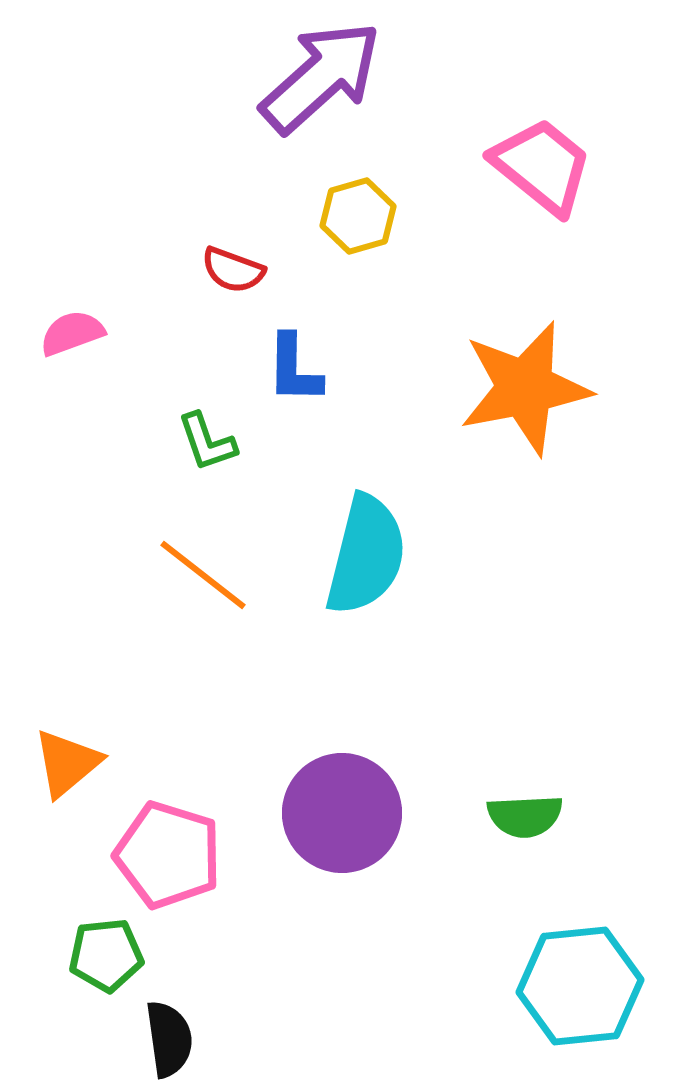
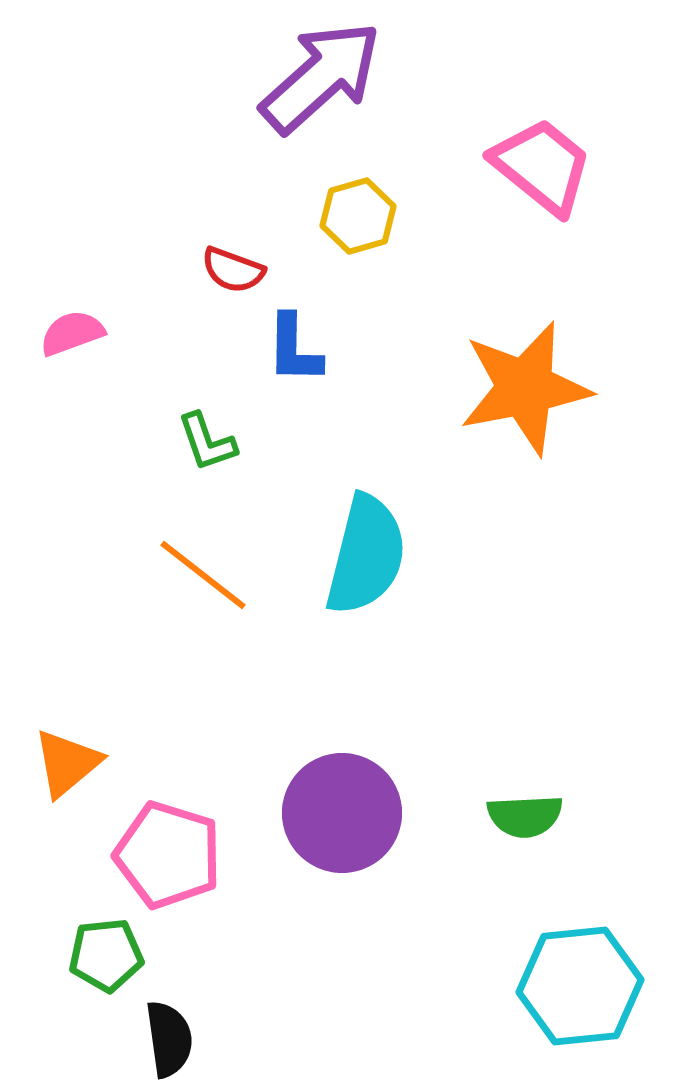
blue L-shape: moved 20 px up
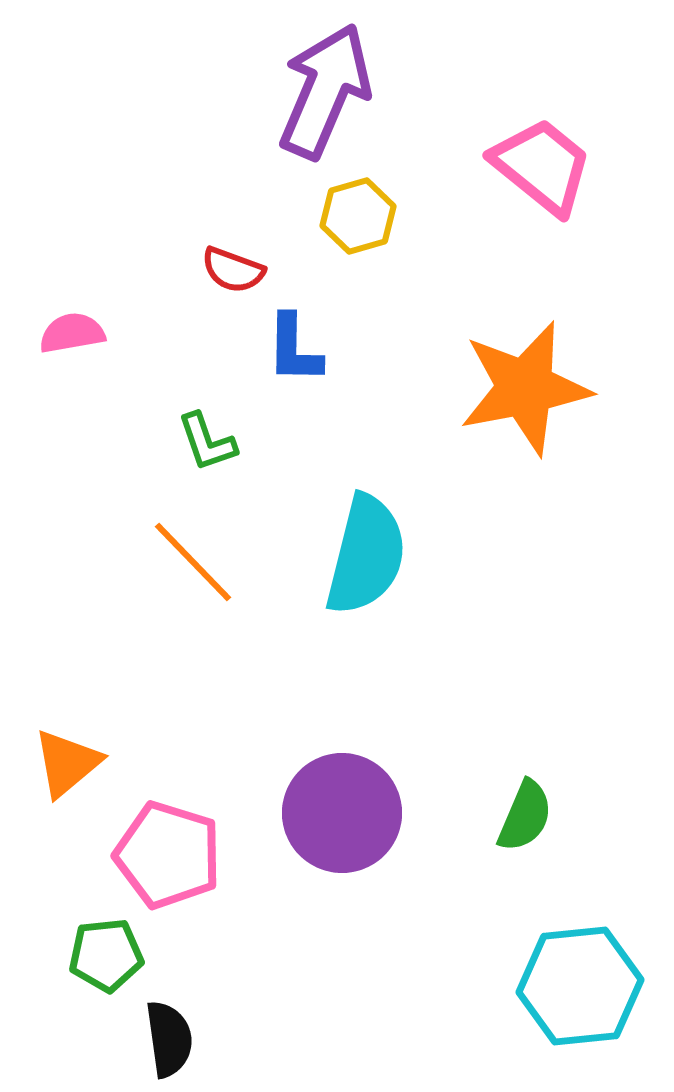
purple arrow: moved 4 px right, 14 px down; rotated 25 degrees counterclockwise
pink semicircle: rotated 10 degrees clockwise
orange line: moved 10 px left, 13 px up; rotated 8 degrees clockwise
green semicircle: rotated 64 degrees counterclockwise
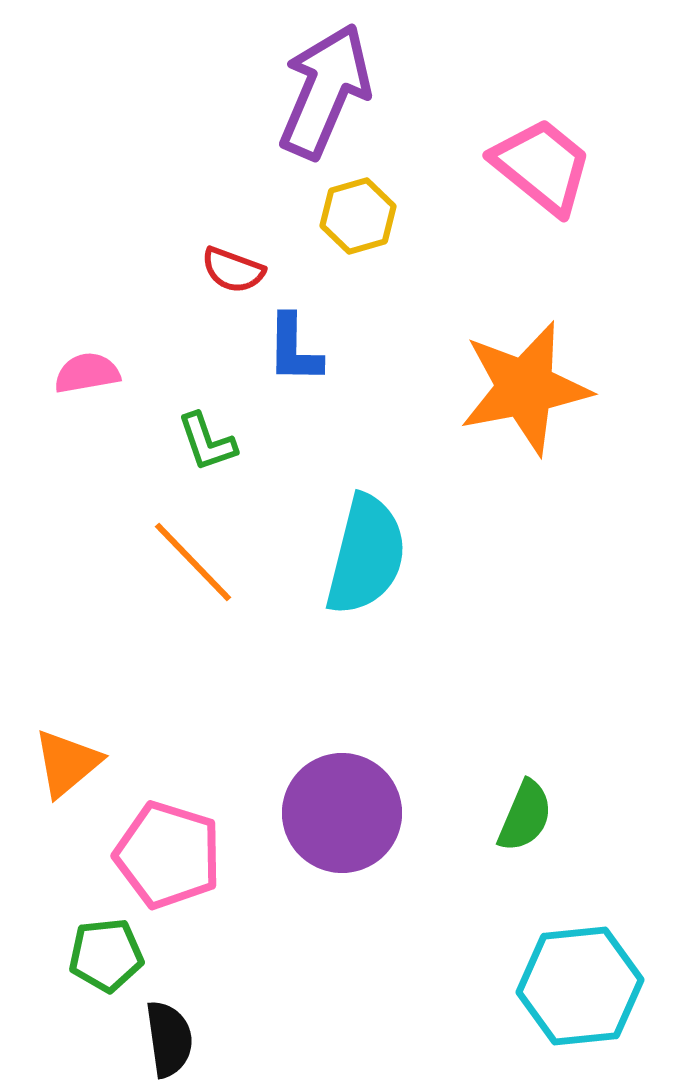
pink semicircle: moved 15 px right, 40 px down
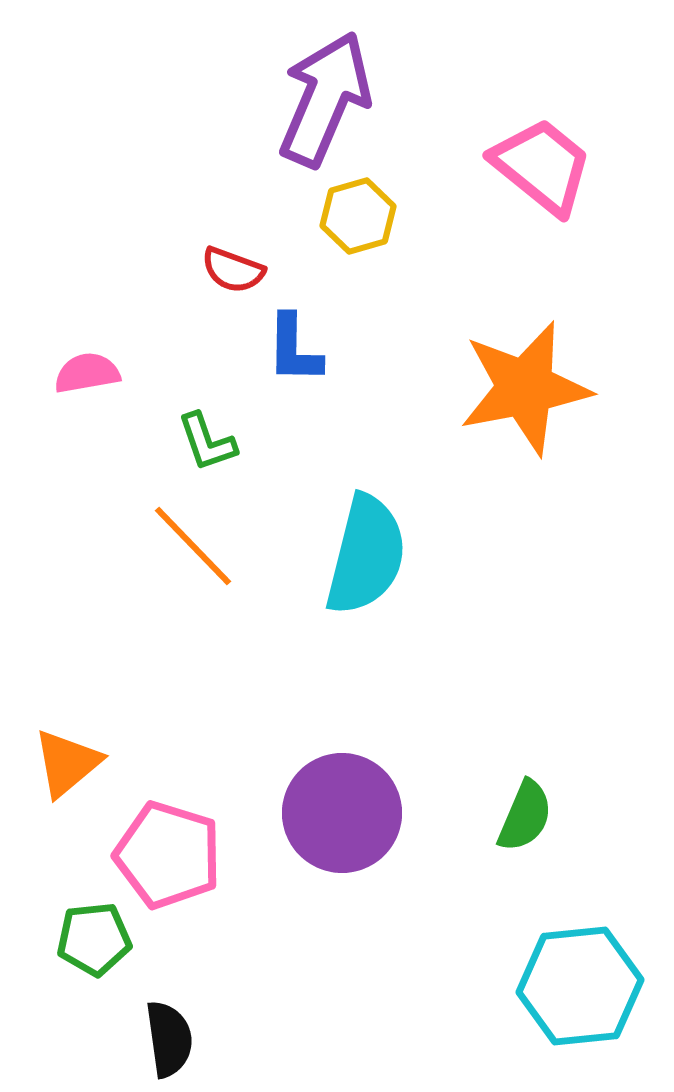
purple arrow: moved 8 px down
orange line: moved 16 px up
green pentagon: moved 12 px left, 16 px up
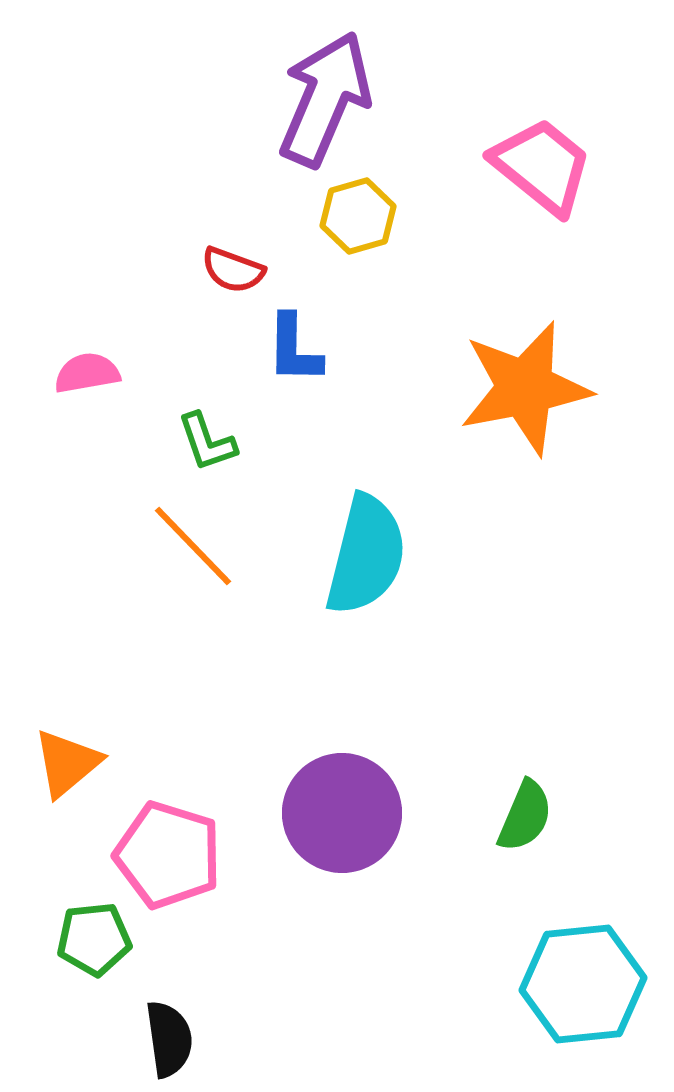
cyan hexagon: moved 3 px right, 2 px up
